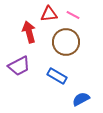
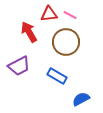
pink line: moved 3 px left
red arrow: rotated 15 degrees counterclockwise
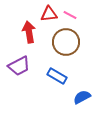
red arrow: rotated 20 degrees clockwise
blue semicircle: moved 1 px right, 2 px up
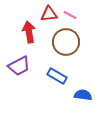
blue semicircle: moved 1 px right, 2 px up; rotated 36 degrees clockwise
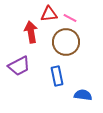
pink line: moved 3 px down
red arrow: moved 2 px right
blue rectangle: rotated 48 degrees clockwise
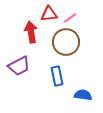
pink line: rotated 64 degrees counterclockwise
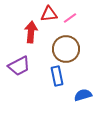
red arrow: rotated 15 degrees clockwise
brown circle: moved 7 px down
blue semicircle: rotated 24 degrees counterclockwise
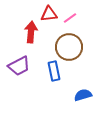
brown circle: moved 3 px right, 2 px up
blue rectangle: moved 3 px left, 5 px up
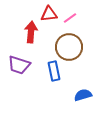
purple trapezoid: moved 1 px up; rotated 45 degrees clockwise
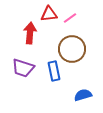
red arrow: moved 1 px left, 1 px down
brown circle: moved 3 px right, 2 px down
purple trapezoid: moved 4 px right, 3 px down
